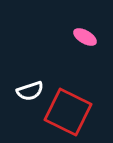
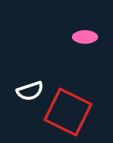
pink ellipse: rotated 30 degrees counterclockwise
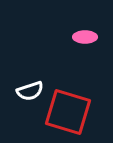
red square: rotated 9 degrees counterclockwise
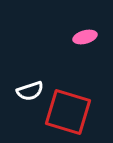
pink ellipse: rotated 15 degrees counterclockwise
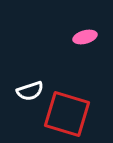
red square: moved 1 px left, 2 px down
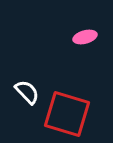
white semicircle: moved 3 px left, 1 px down; rotated 116 degrees counterclockwise
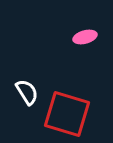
white semicircle: rotated 12 degrees clockwise
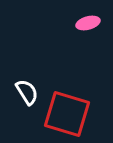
pink ellipse: moved 3 px right, 14 px up
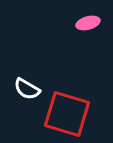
white semicircle: moved 3 px up; rotated 152 degrees clockwise
